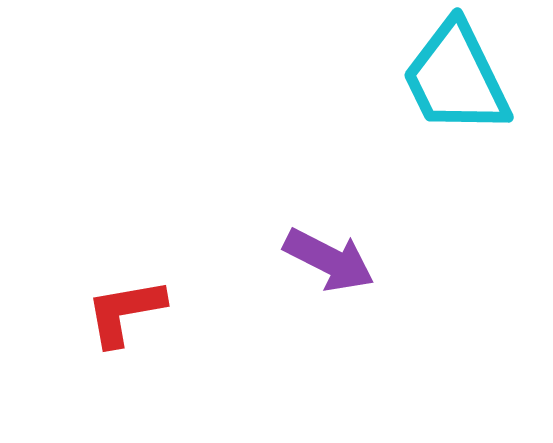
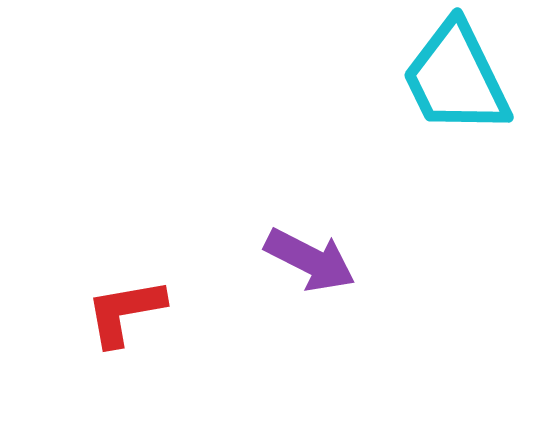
purple arrow: moved 19 px left
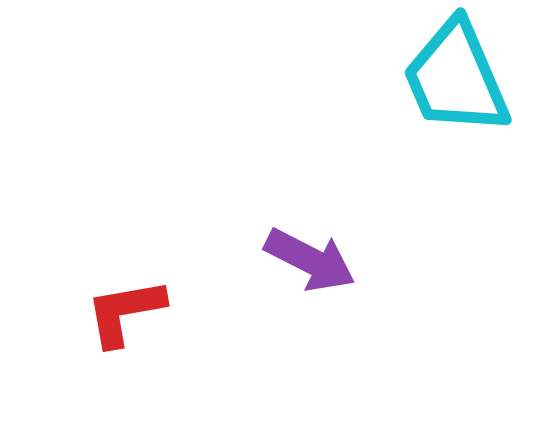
cyan trapezoid: rotated 3 degrees clockwise
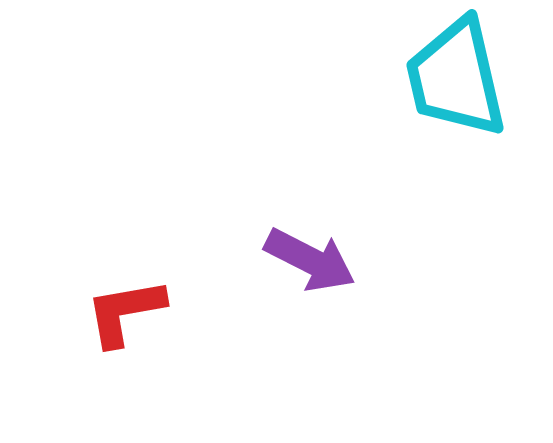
cyan trapezoid: rotated 10 degrees clockwise
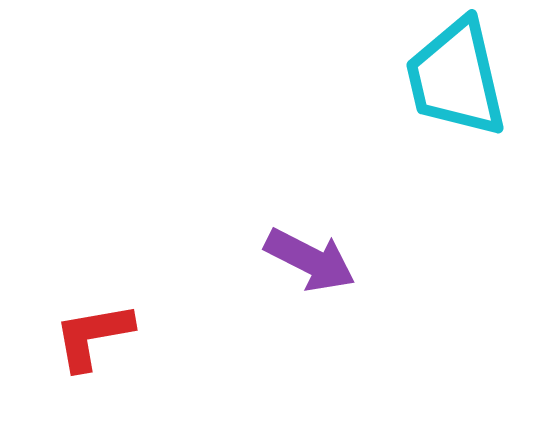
red L-shape: moved 32 px left, 24 px down
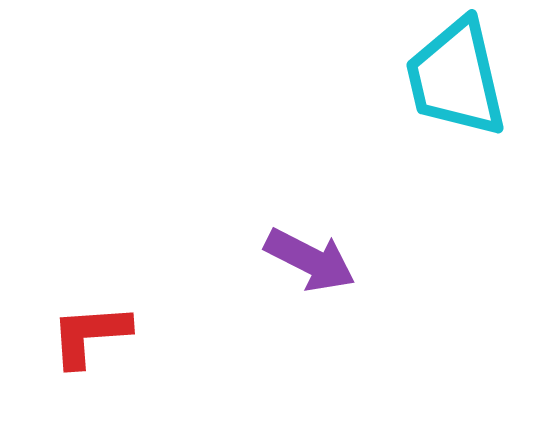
red L-shape: moved 3 px left, 1 px up; rotated 6 degrees clockwise
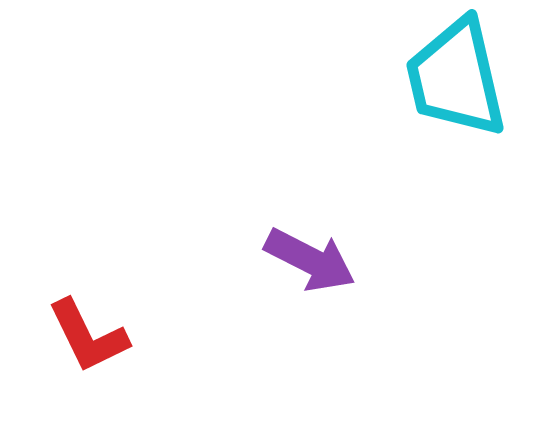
red L-shape: moved 2 px left, 1 px down; rotated 112 degrees counterclockwise
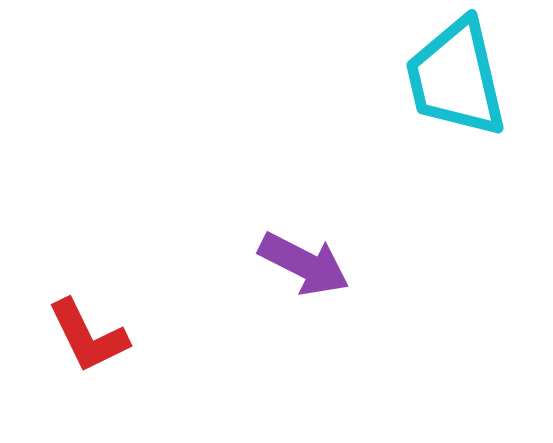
purple arrow: moved 6 px left, 4 px down
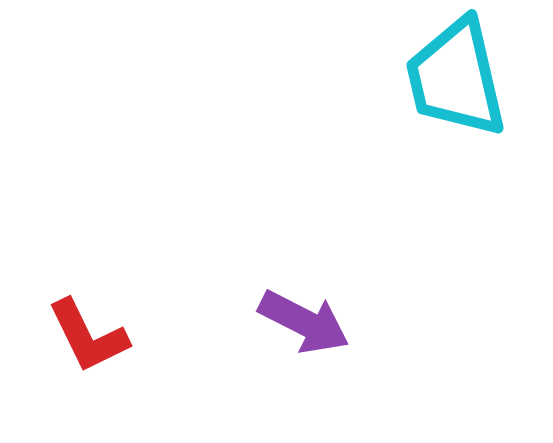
purple arrow: moved 58 px down
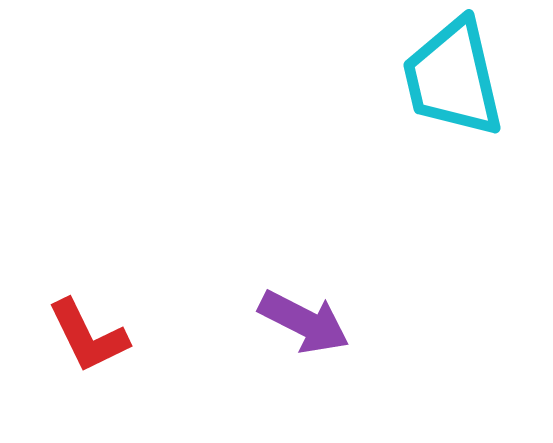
cyan trapezoid: moved 3 px left
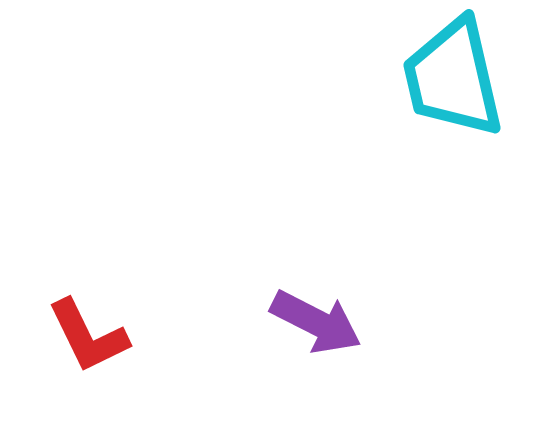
purple arrow: moved 12 px right
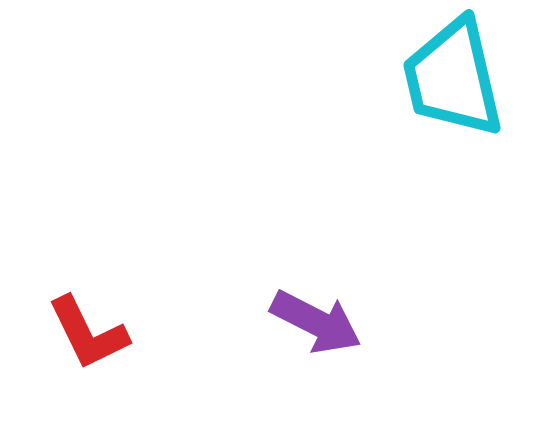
red L-shape: moved 3 px up
